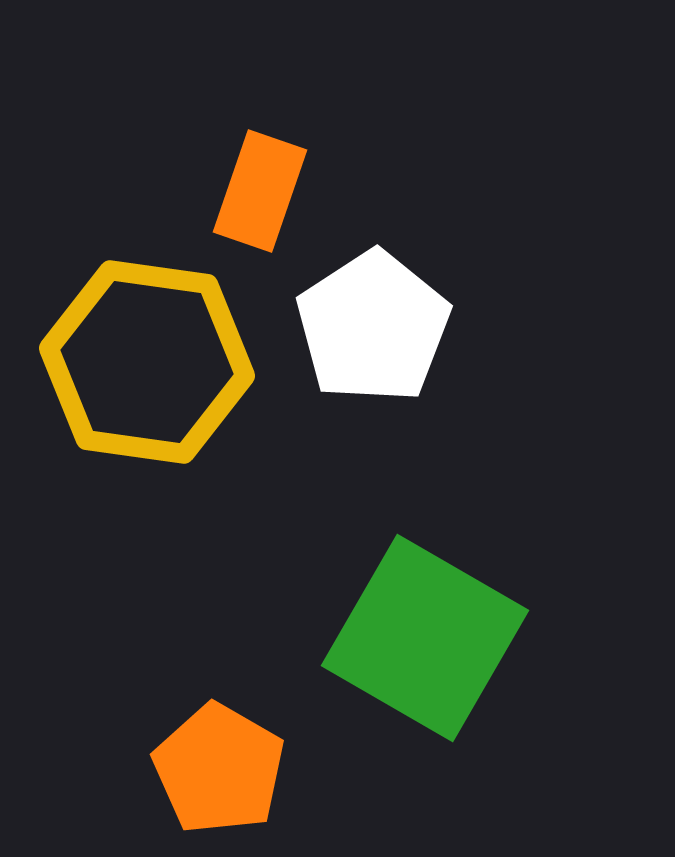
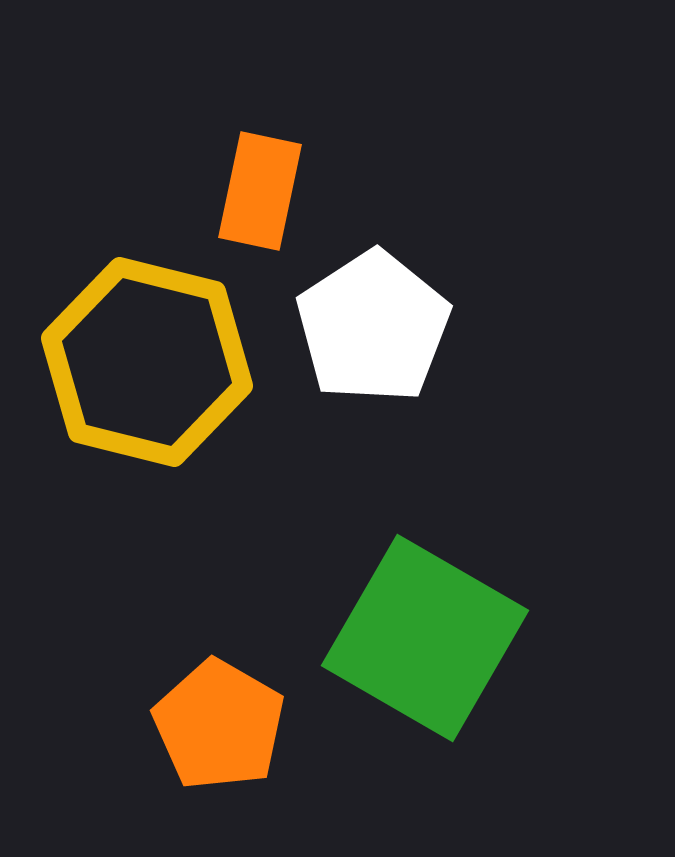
orange rectangle: rotated 7 degrees counterclockwise
yellow hexagon: rotated 6 degrees clockwise
orange pentagon: moved 44 px up
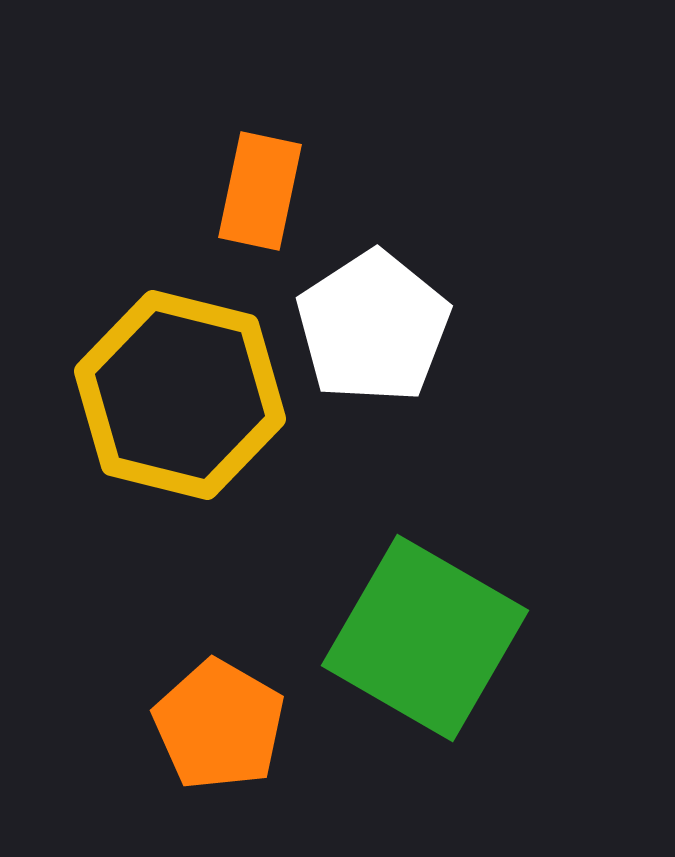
yellow hexagon: moved 33 px right, 33 px down
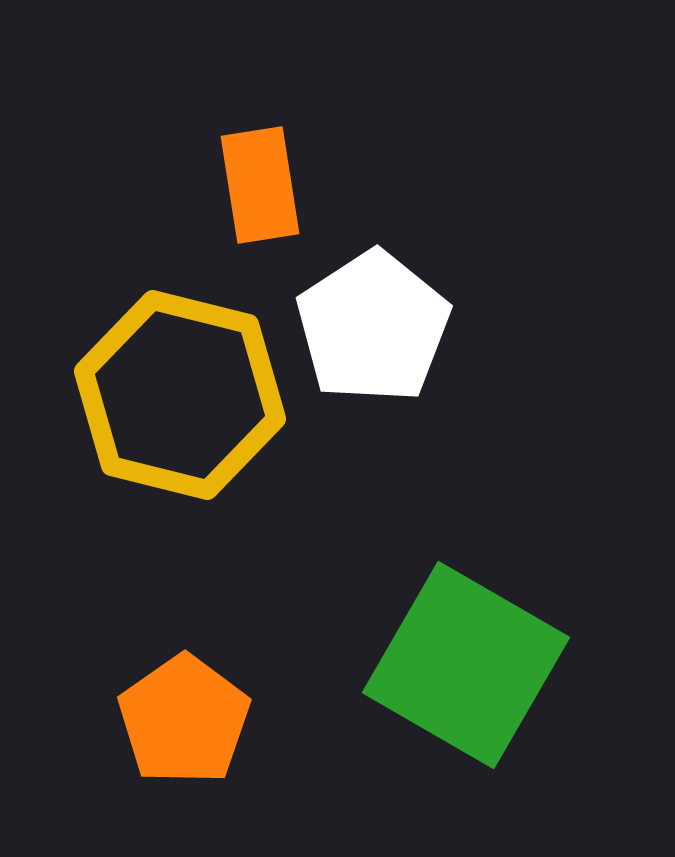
orange rectangle: moved 6 px up; rotated 21 degrees counterclockwise
green square: moved 41 px right, 27 px down
orange pentagon: moved 35 px left, 5 px up; rotated 7 degrees clockwise
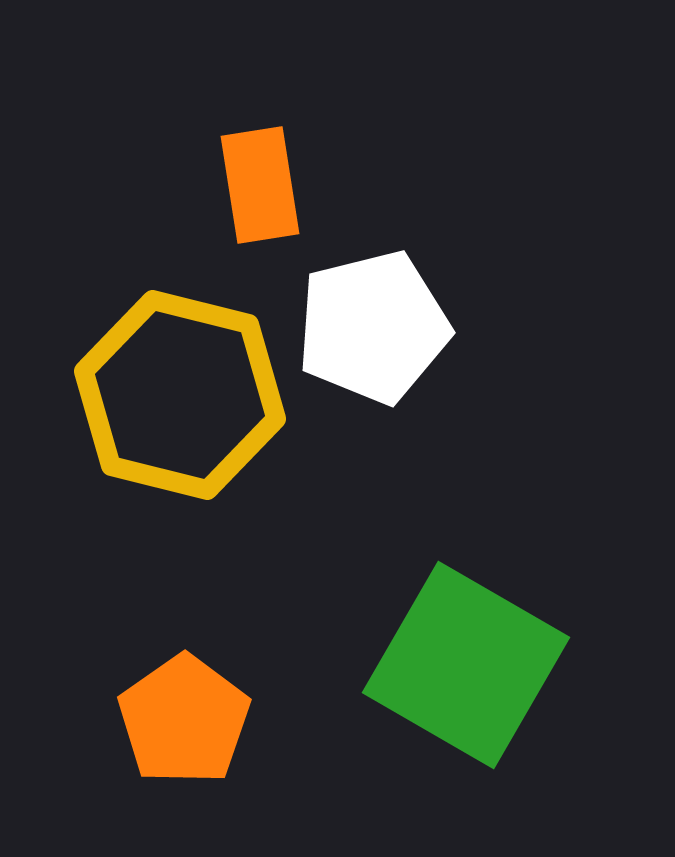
white pentagon: rotated 19 degrees clockwise
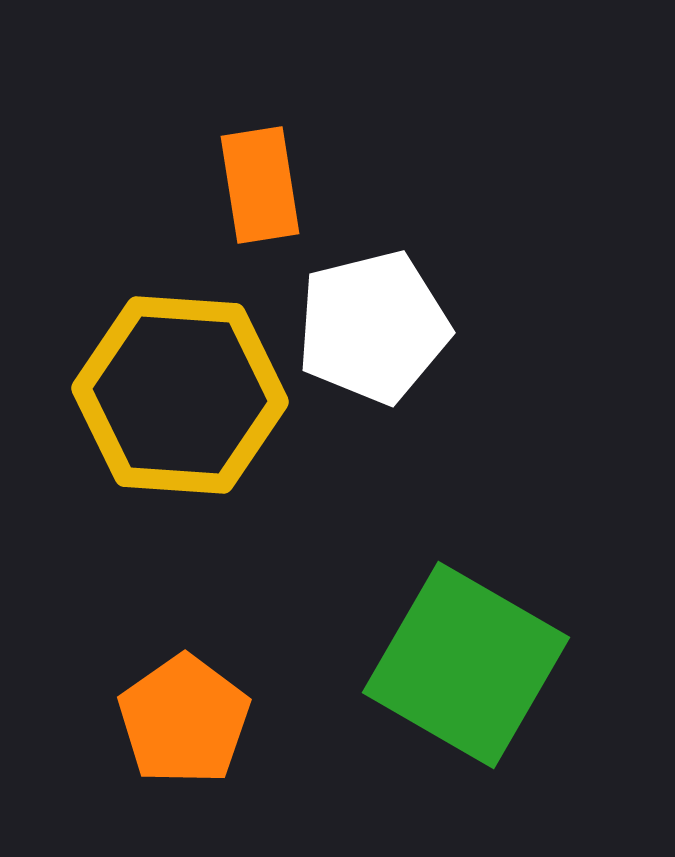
yellow hexagon: rotated 10 degrees counterclockwise
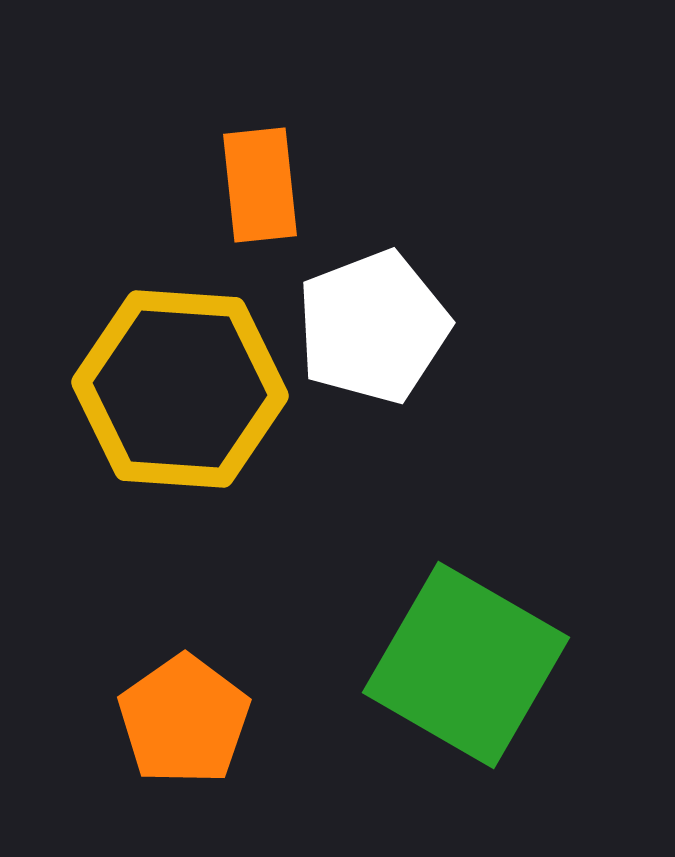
orange rectangle: rotated 3 degrees clockwise
white pentagon: rotated 7 degrees counterclockwise
yellow hexagon: moved 6 px up
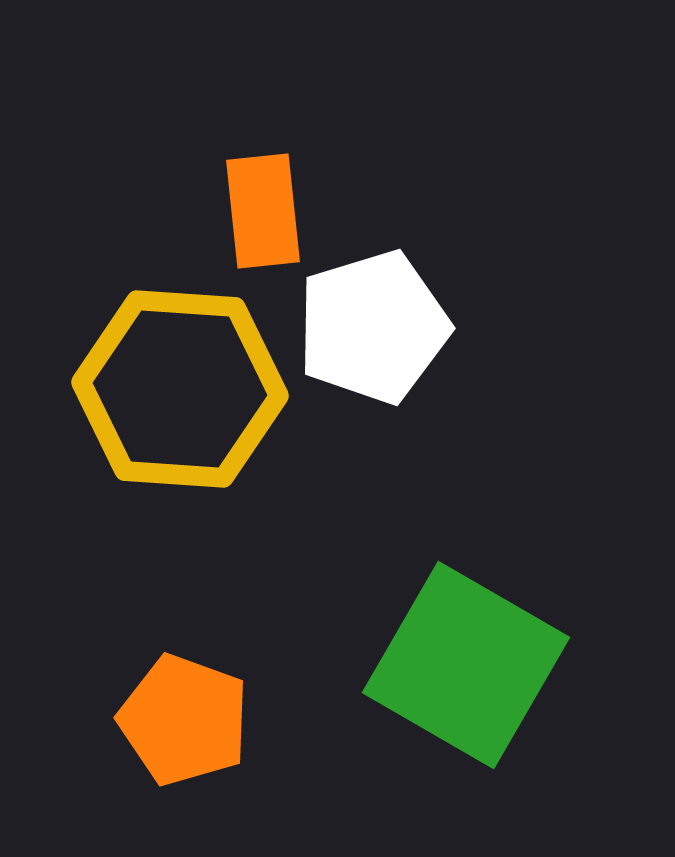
orange rectangle: moved 3 px right, 26 px down
white pentagon: rotated 4 degrees clockwise
orange pentagon: rotated 17 degrees counterclockwise
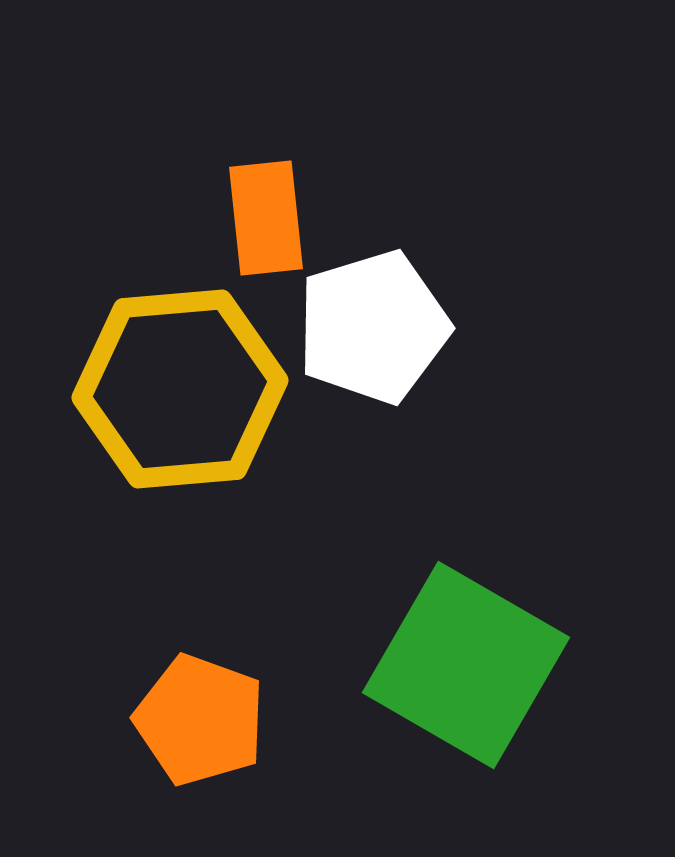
orange rectangle: moved 3 px right, 7 px down
yellow hexagon: rotated 9 degrees counterclockwise
orange pentagon: moved 16 px right
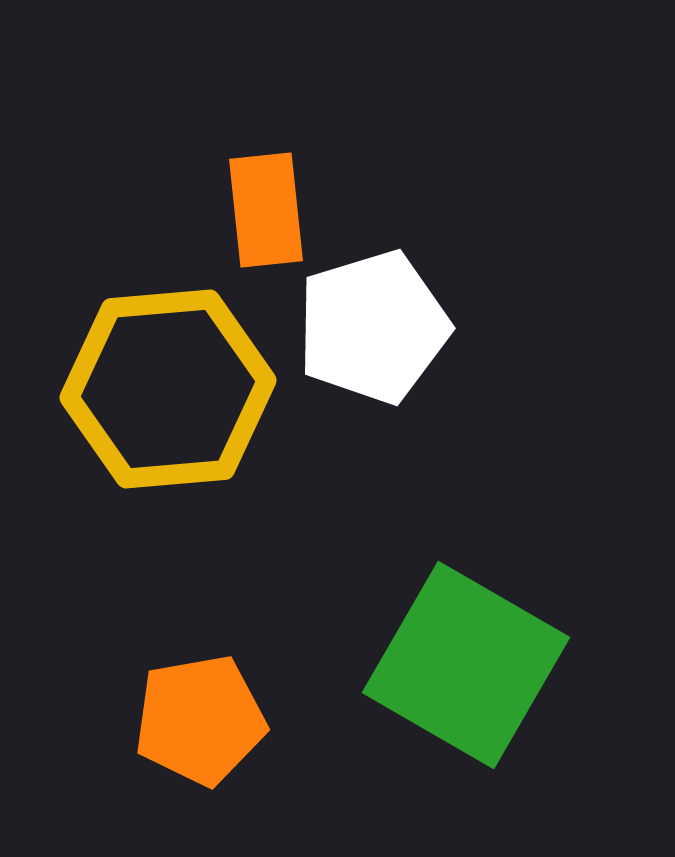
orange rectangle: moved 8 px up
yellow hexagon: moved 12 px left
orange pentagon: rotated 30 degrees counterclockwise
